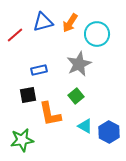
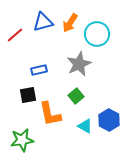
blue hexagon: moved 12 px up
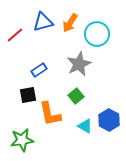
blue rectangle: rotated 21 degrees counterclockwise
